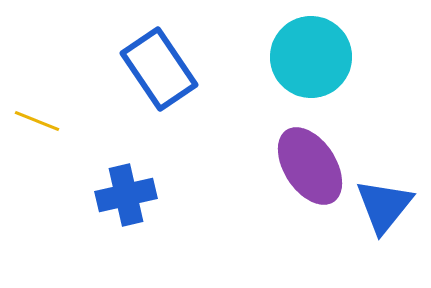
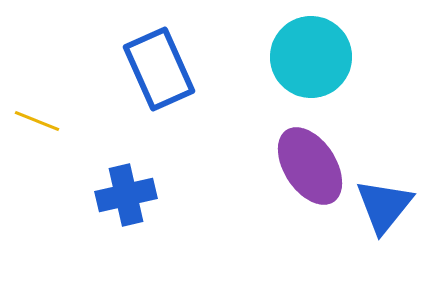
blue rectangle: rotated 10 degrees clockwise
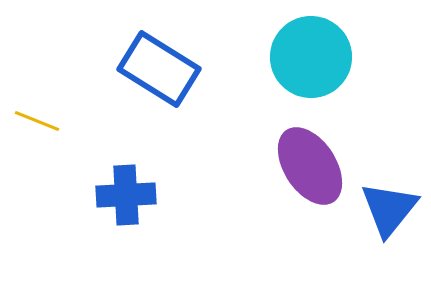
blue rectangle: rotated 34 degrees counterclockwise
blue cross: rotated 10 degrees clockwise
blue triangle: moved 5 px right, 3 px down
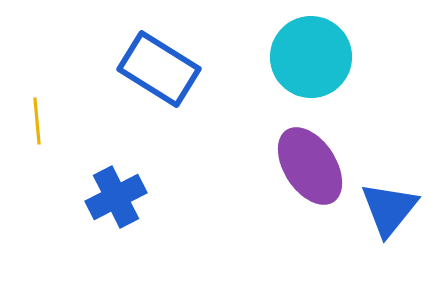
yellow line: rotated 63 degrees clockwise
blue cross: moved 10 px left, 2 px down; rotated 24 degrees counterclockwise
